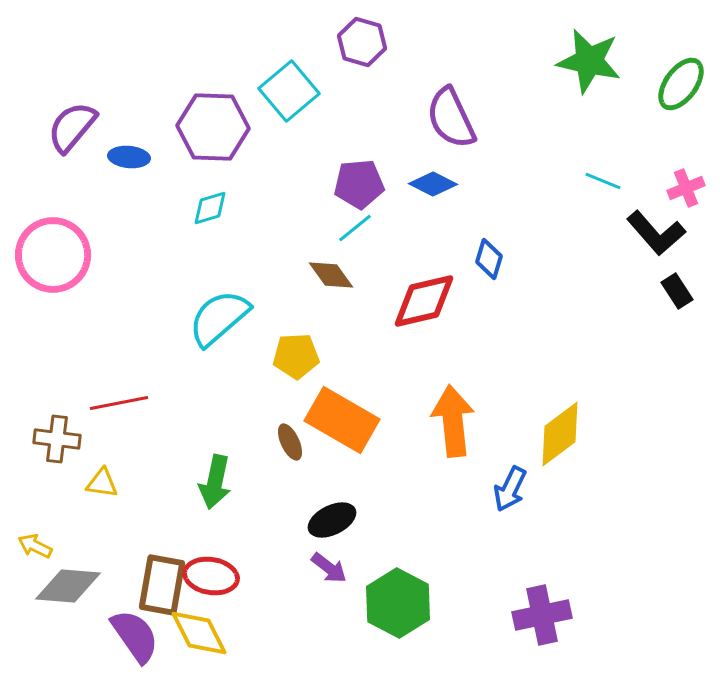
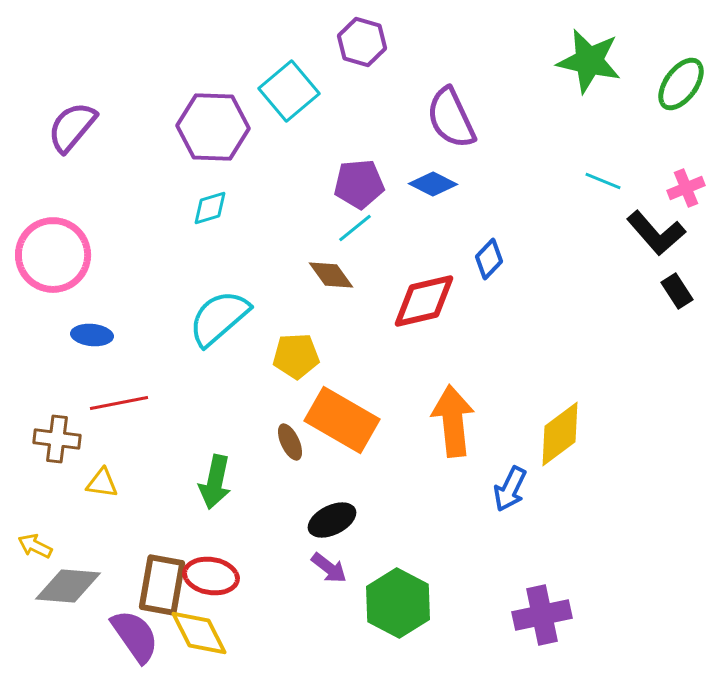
blue ellipse at (129, 157): moved 37 px left, 178 px down
blue diamond at (489, 259): rotated 27 degrees clockwise
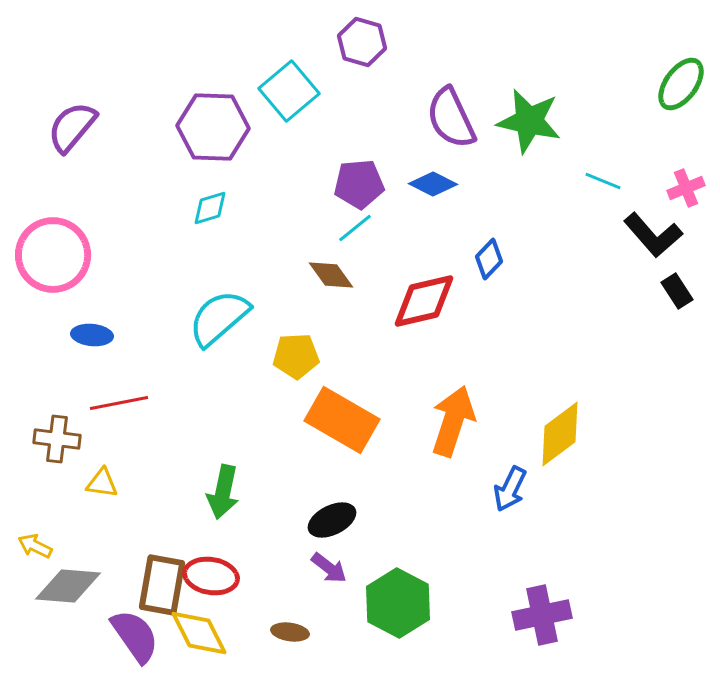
green star at (589, 61): moved 60 px left, 60 px down
black L-shape at (656, 233): moved 3 px left, 2 px down
orange arrow at (453, 421): rotated 24 degrees clockwise
brown ellipse at (290, 442): moved 190 px down; rotated 57 degrees counterclockwise
green arrow at (215, 482): moved 8 px right, 10 px down
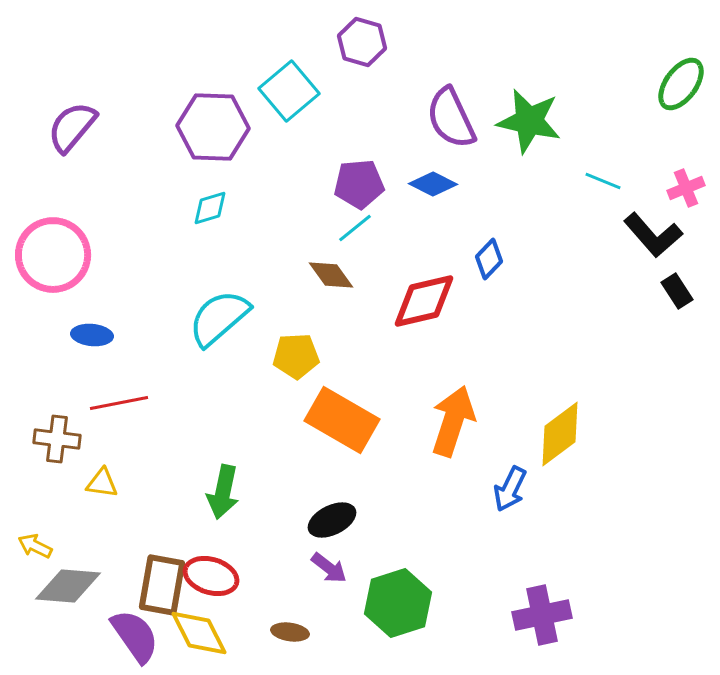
red ellipse at (211, 576): rotated 8 degrees clockwise
green hexagon at (398, 603): rotated 14 degrees clockwise
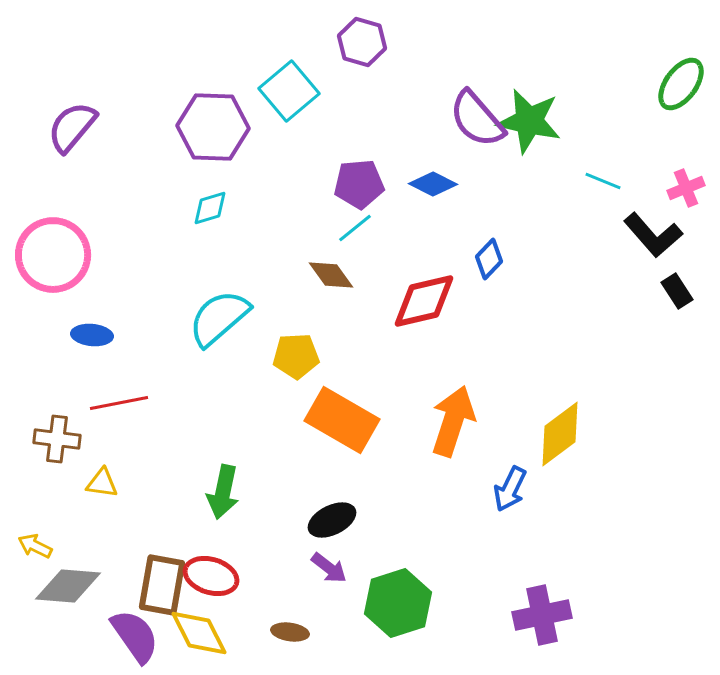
purple semicircle at (451, 118): moved 26 px right, 1 px down; rotated 16 degrees counterclockwise
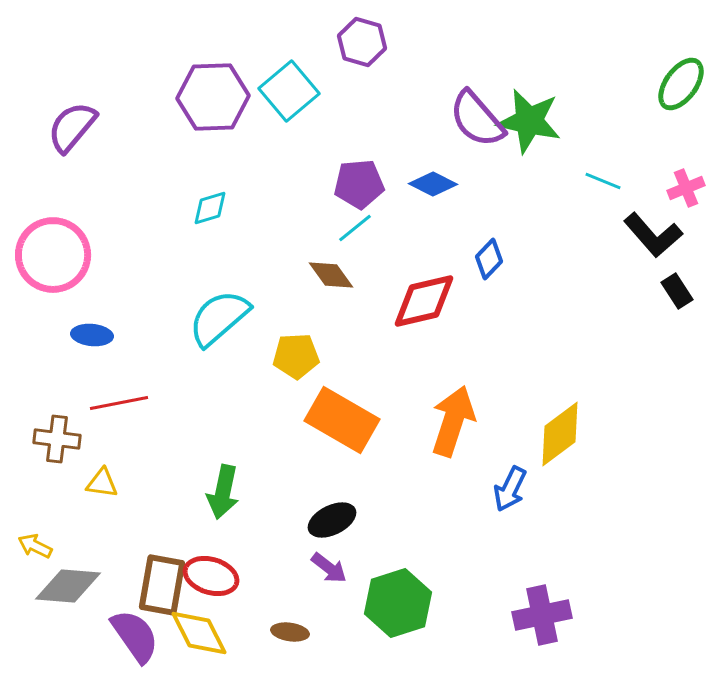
purple hexagon at (213, 127): moved 30 px up; rotated 4 degrees counterclockwise
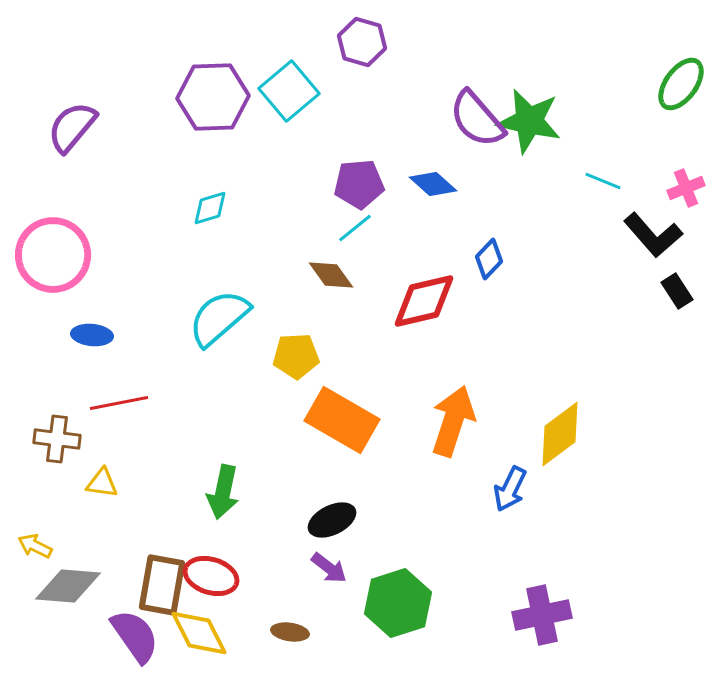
blue diamond at (433, 184): rotated 15 degrees clockwise
